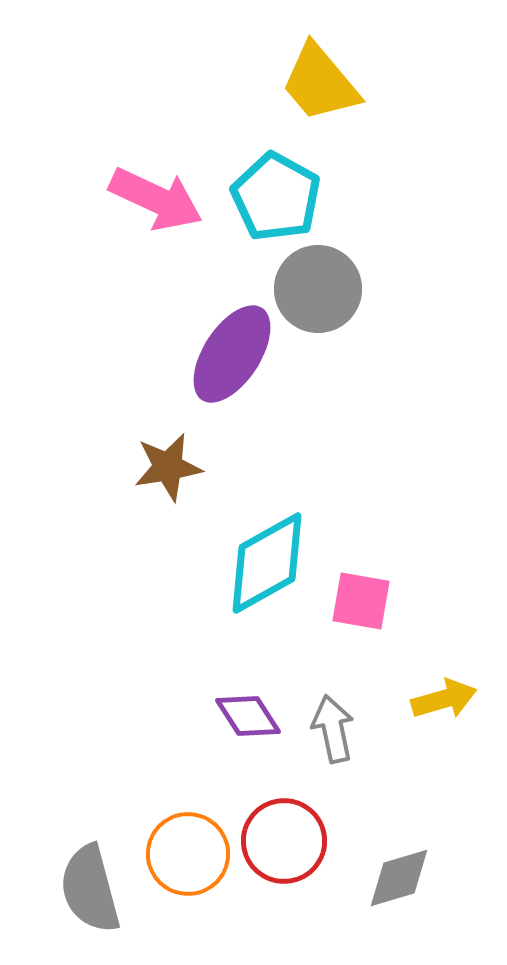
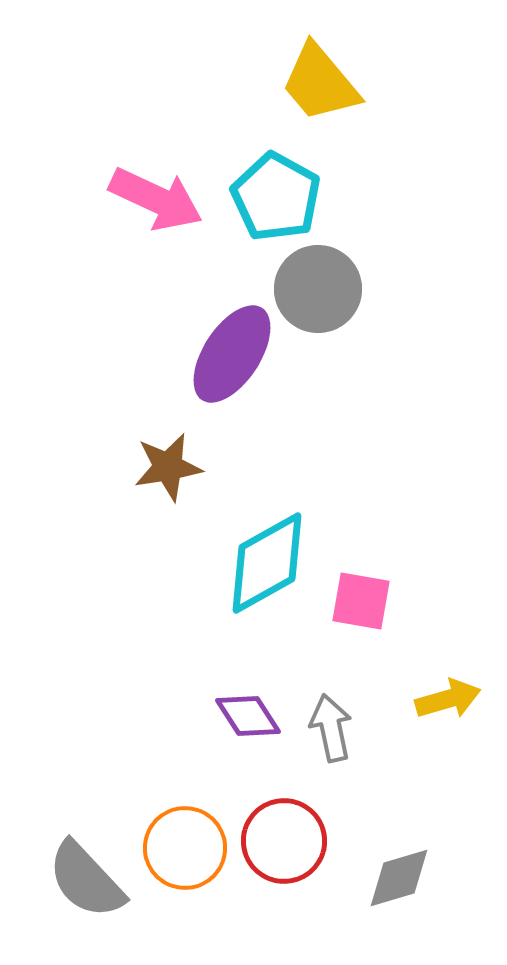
yellow arrow: moved 4 px right
gray arrow: moved 2 px left, 1 px up
orange circle: moved 3 px left, 6 px up
gray semicircle: moved 4 px left, 9 px up; rotated 28 degrees counterclockwise
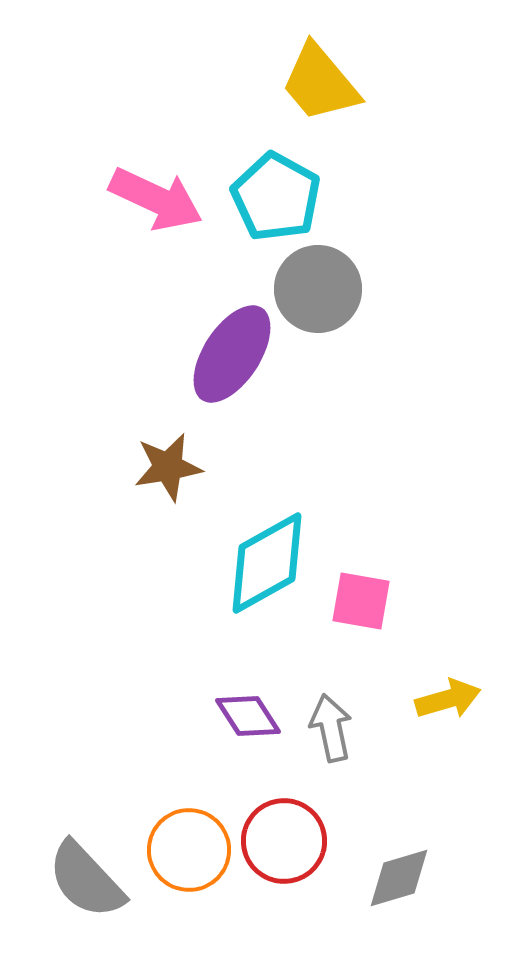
orange circle: moved 4 px right, 2 px down
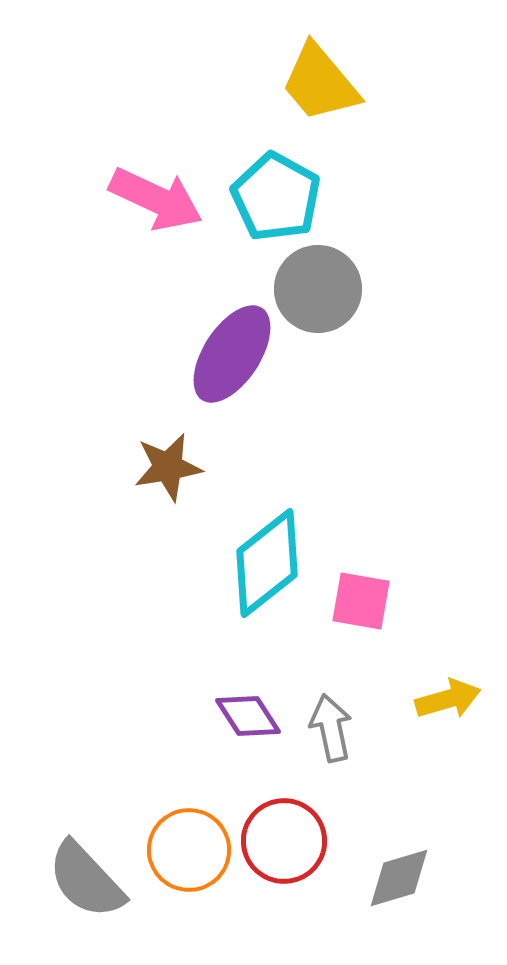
cyan diamond: rotated 9 degrees counterclockwise
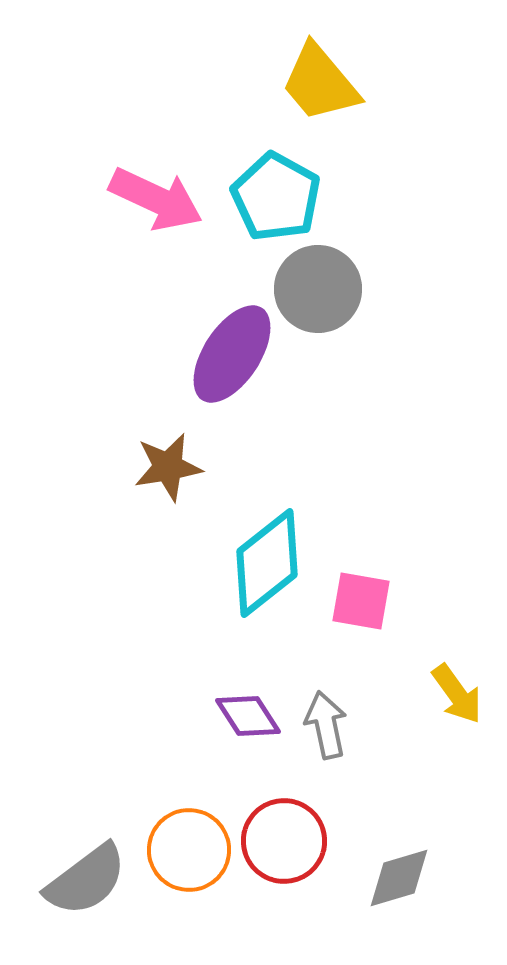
yellow arrow: moved 9 px right, 5 px up; rotated 70 degrees clockwise
gray arrow: moved 5 px left, 3 px up
gray semicircle: rotated 84 degrees counterclockwise
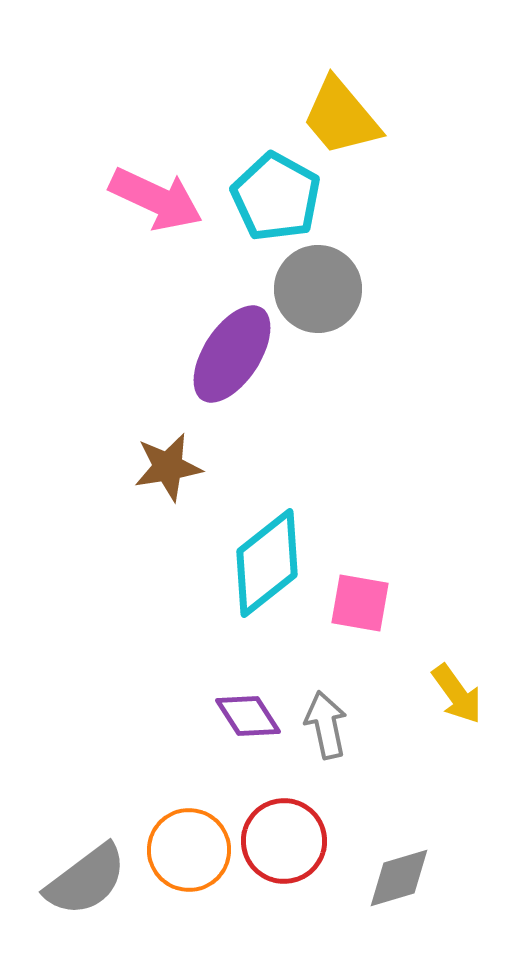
yellow trapezoid: moved 21 px right, 34 px down
pink square: moved 1 px left, 2 px down
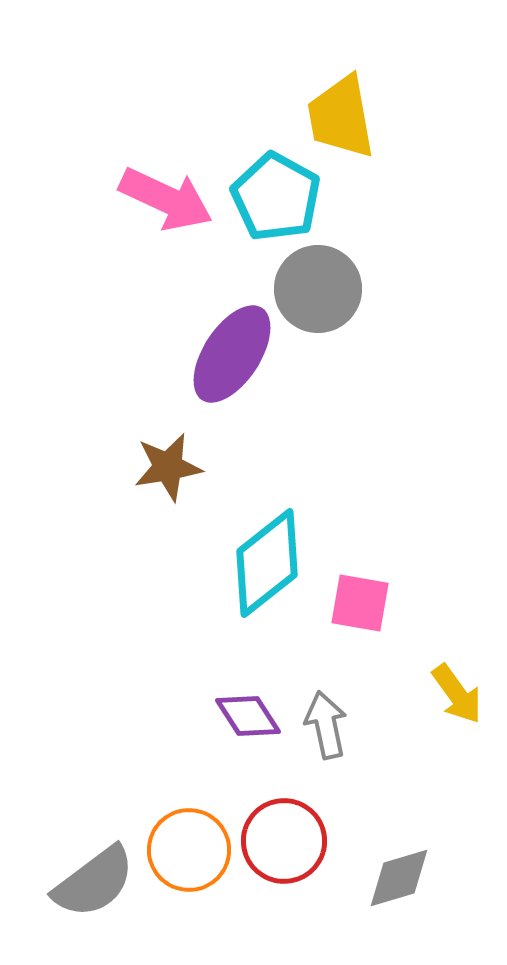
yellow trapezoid: rotated 30 degrees clockwise
pink arrow: moved 10 px right
gray semicircle: moved 8 px right, 2 px down
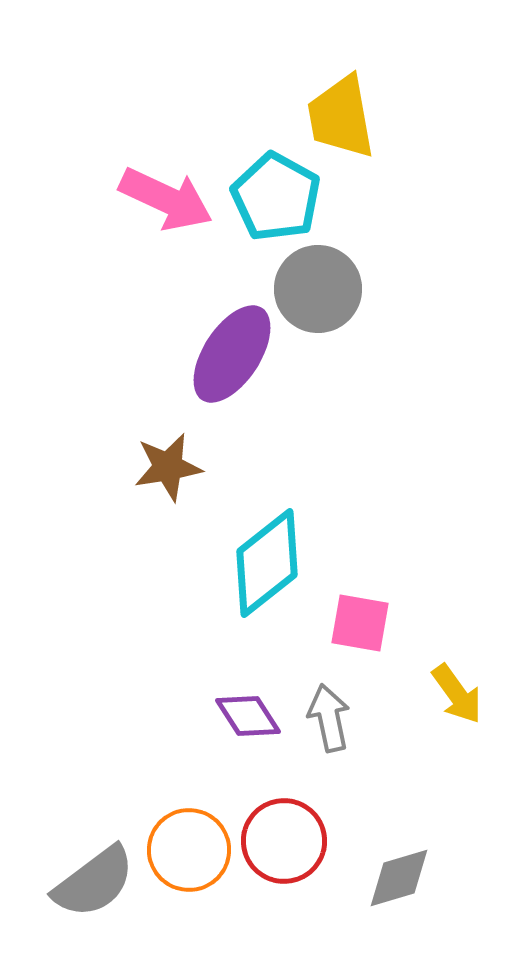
pink square: moved 20 px down
gray arrow: moved 3 px right, 7 px up
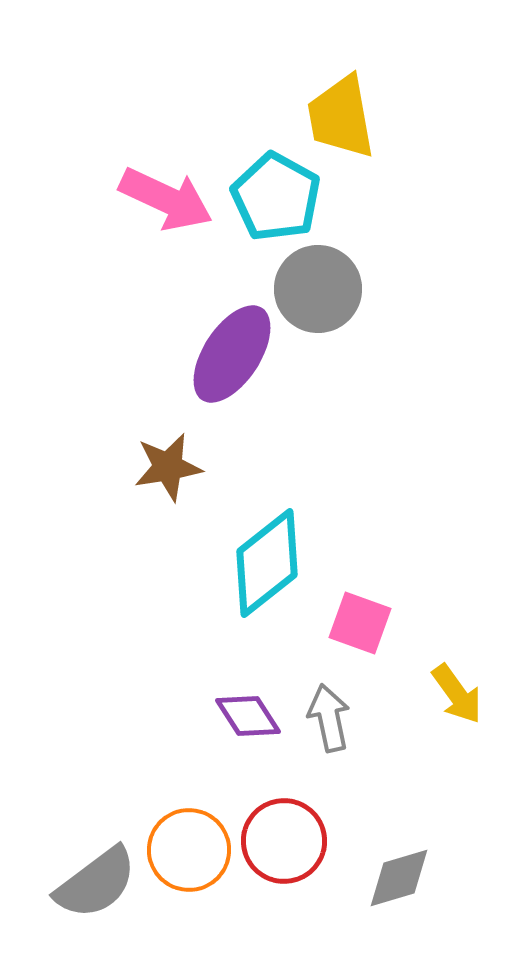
pink square: rotated 10 degrees clockwise
gray semicircle: moved 2 px right, 1 px down
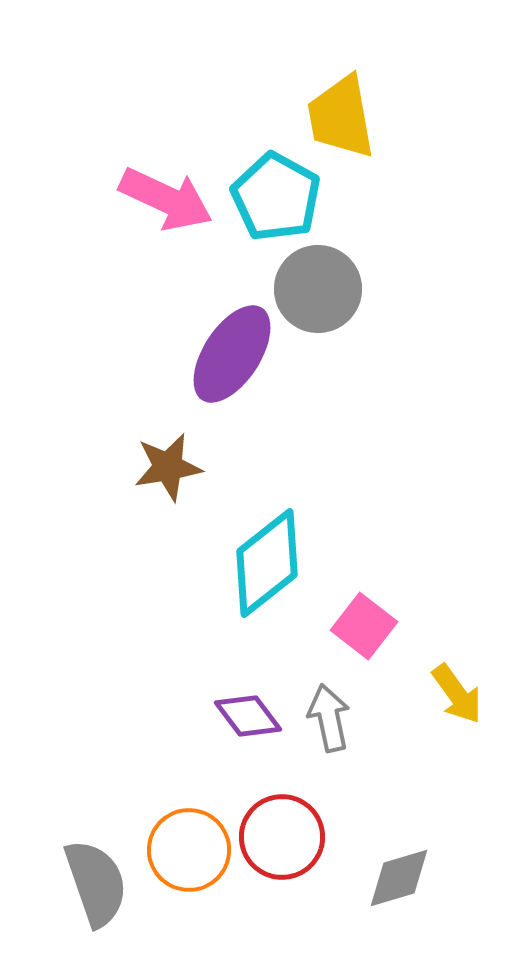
pink square: moved 4 px right, 3 px down; rotated 18 degrees clockwise
purple diamond: rotated 4 degrees counterclockwise
red circle: moved 2 px left, 4 px up
gray semicircle: rotated 72 degrees counterclockwise
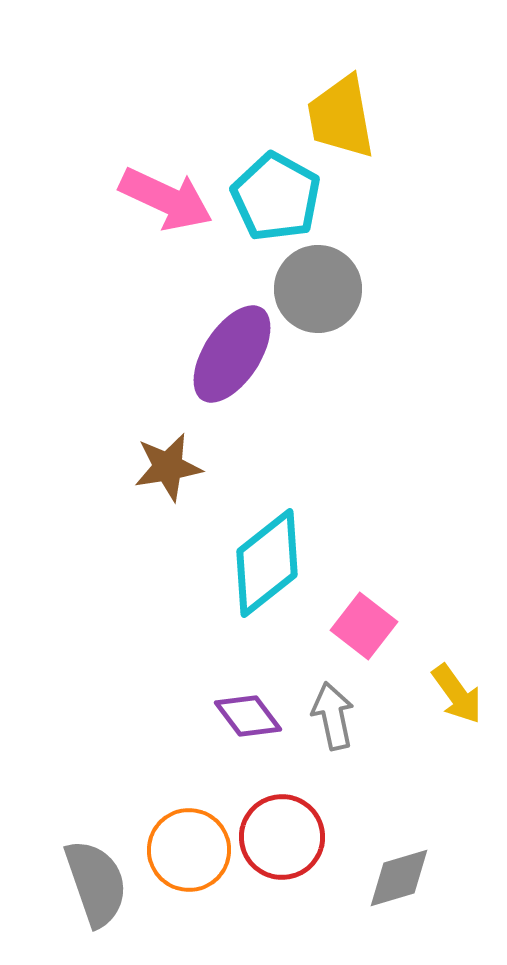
gray arrow: moved 4 px right, 2 px up
